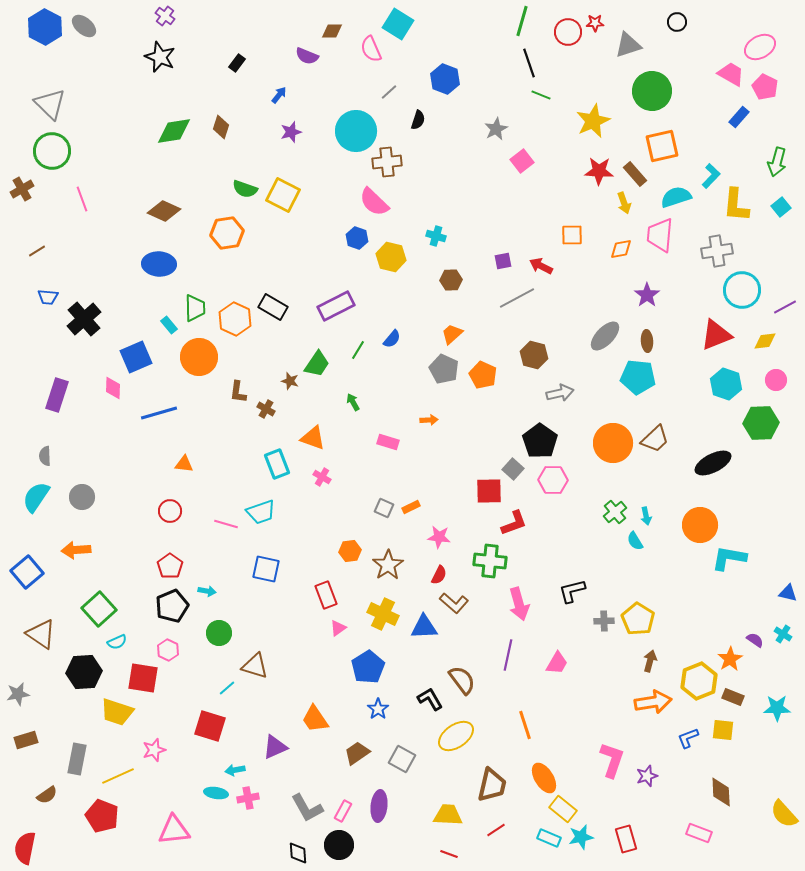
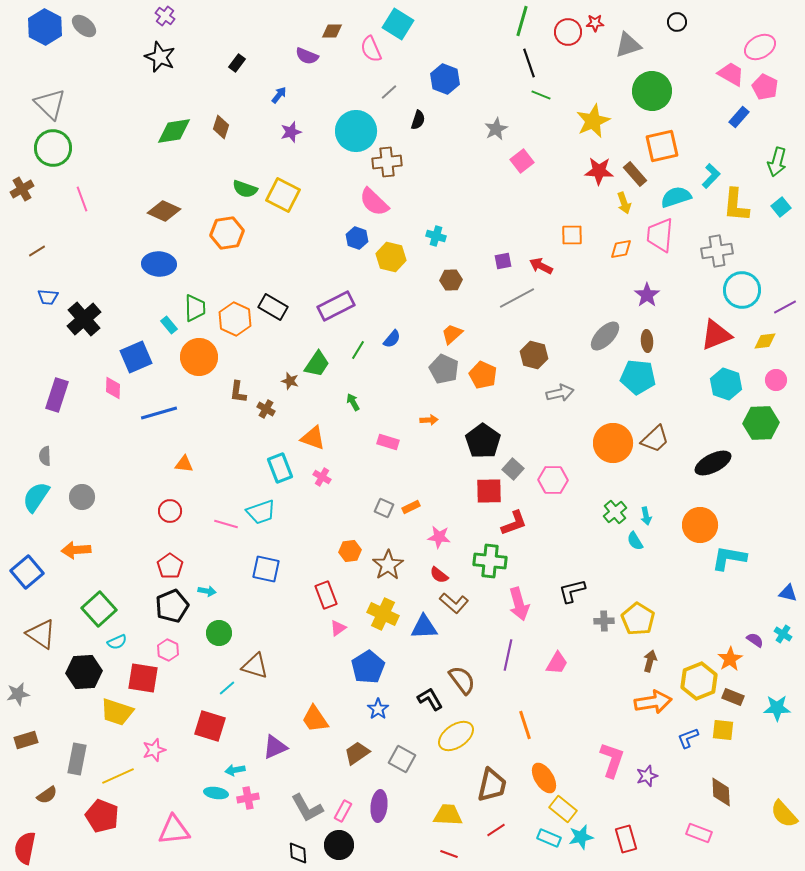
green circle at (52, 151): moved 1 px right, 3 px up
black pentagon at (540, 441): moved 57 px left
cyan rectangle at (277, 464): moved 3 px right, 4 px down
red semicircle at (439, 575): rotated 102 degrees clockwise
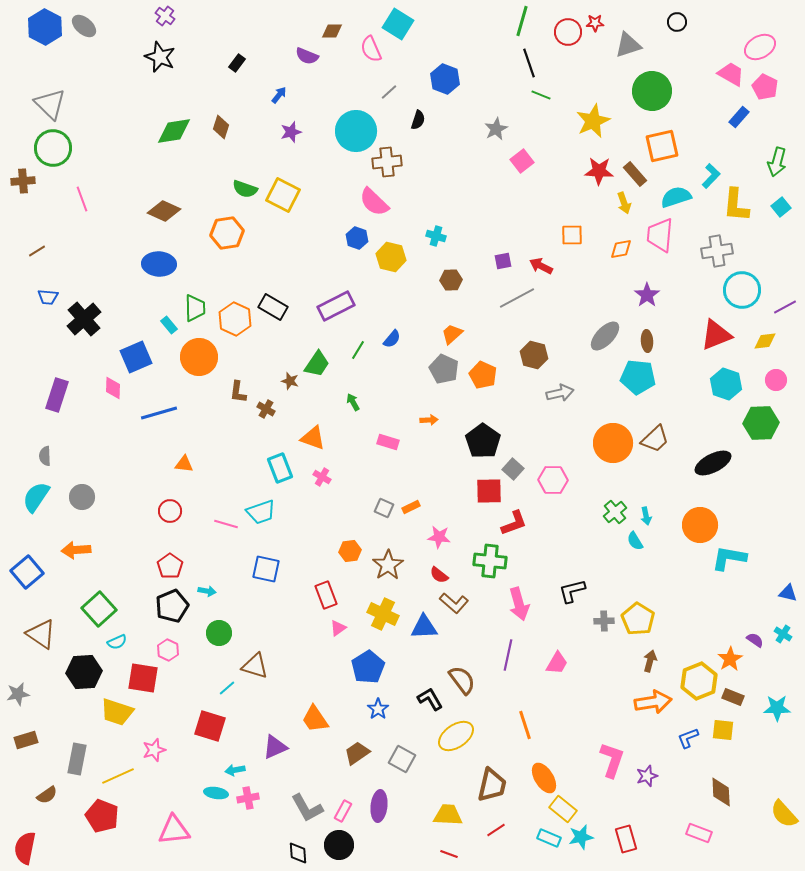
brown cross at (22, 189): moved 1 px right, 8 px up; rotated 25 degrees clockwise
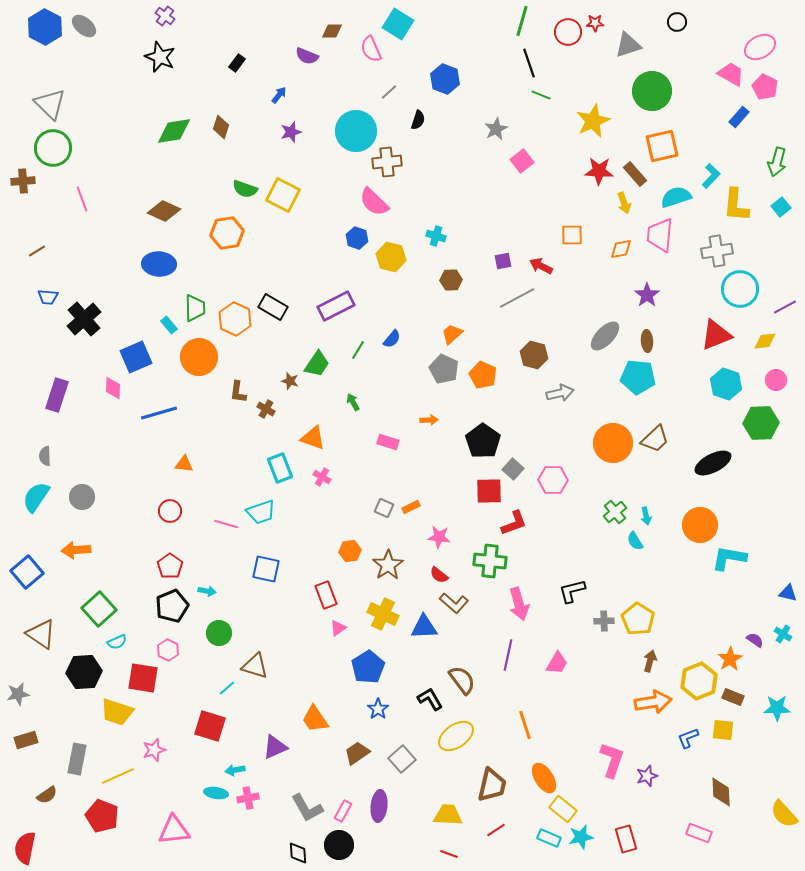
cyan circle at (742, 290): moved 2 px left, 1 px up
gray square at (402, 759): rotated 20 degrees clockwise
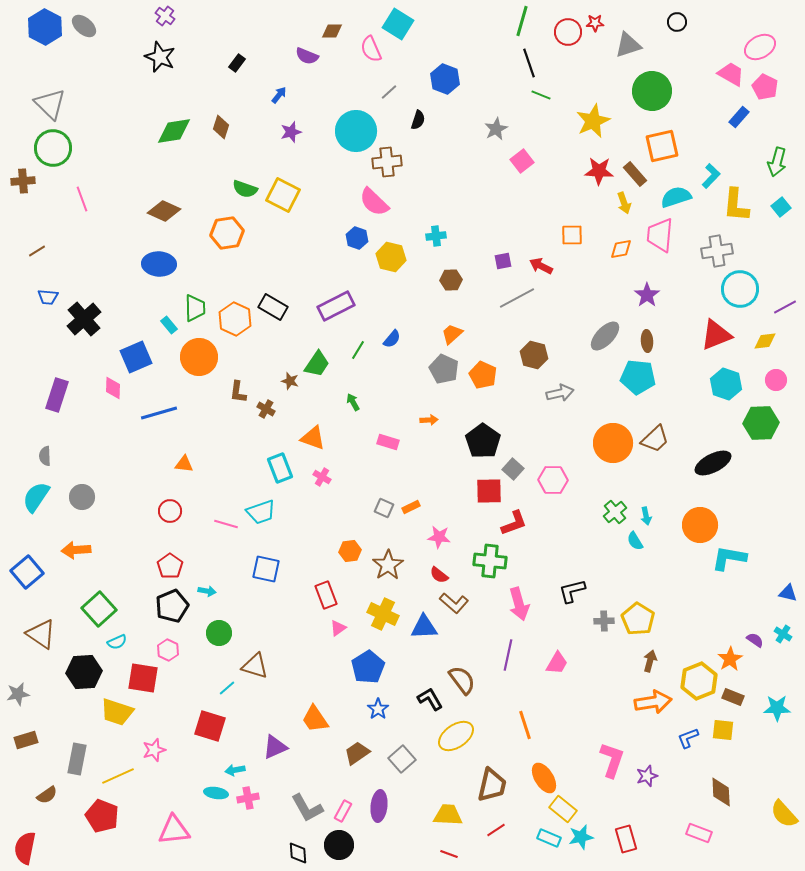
cyan cross at (436, 236): rotated 24 degrees counterclockwise
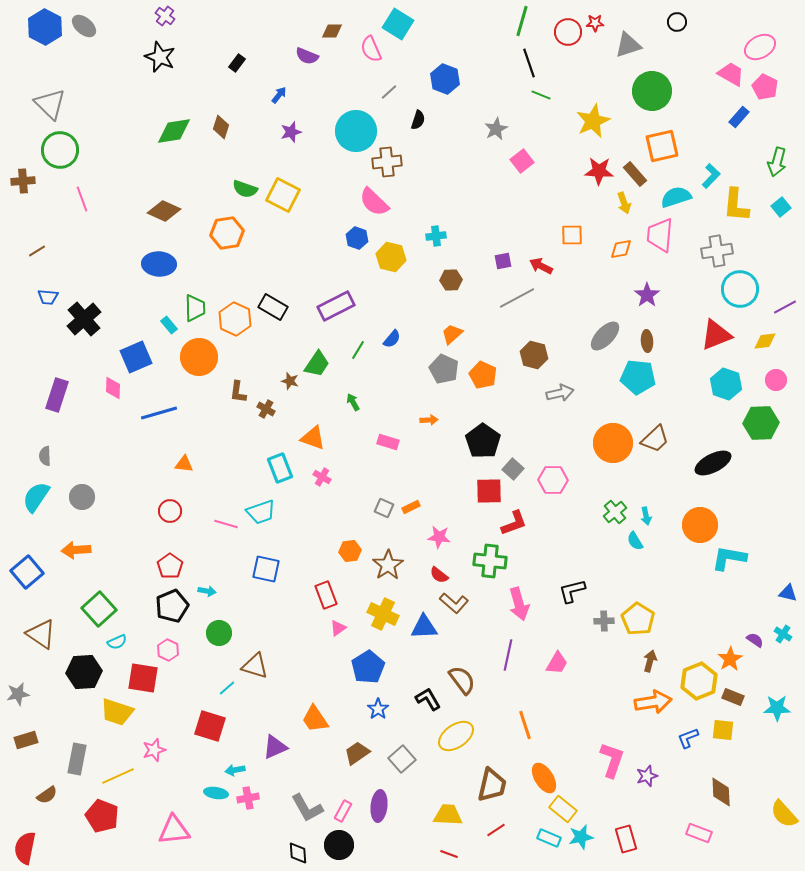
green circle at (53, 148): moved 7 px right, 2 px down
black L-shape at (430, 699): moved 2 px left
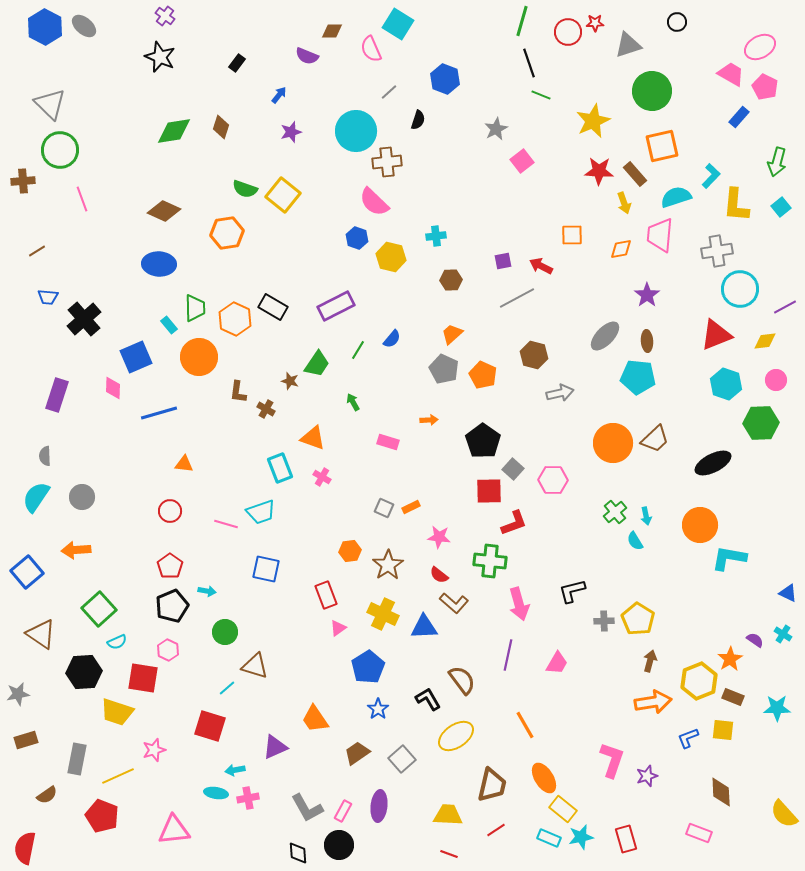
yellow square at (283, 195): rotated 12 degrees clockwise
blue triangle at (788, 593): rotated 12 degrees clockwise
green circle at (219, 633): moved 6 px right, 1 px up
orange line at (525, 725): rotated 12 degrees counterclockwise
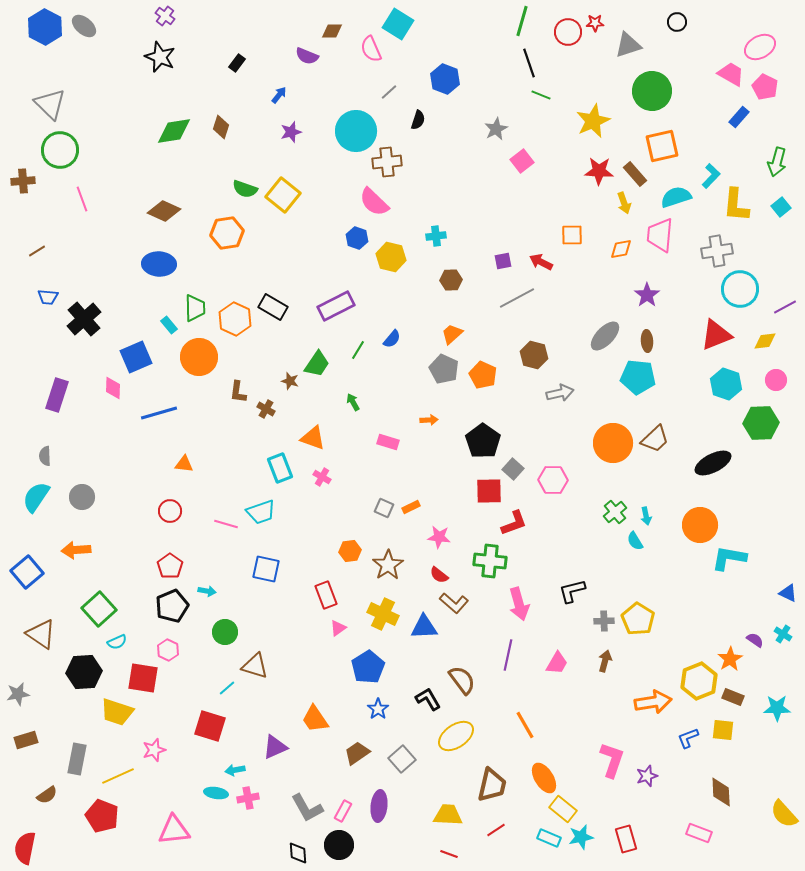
red arrow at (541, 266): moved 4 px up
brown arrow at (650, 661): moved 45 px left
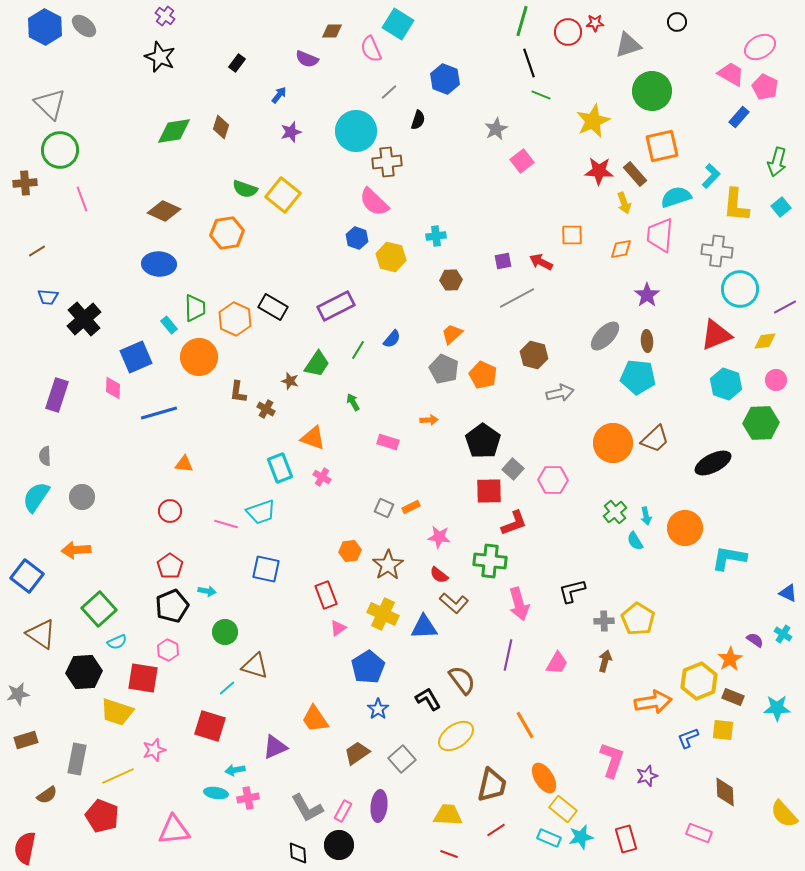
purple semicircle at (307, 56): moved 3 px down
brown cross at (23, 181): moved 2 px right, 2 px down
gray cross at (717, 251): rotated 16 degrees clockwise
orange circle at (700, 525): moved 15 px left, 3 px down
blue square at (27, 572): moved 4 px down; rotated 12 degrees counterclockwise
brown diamond at (721, 792): moved 4 px right
